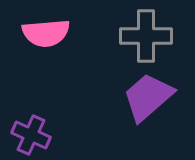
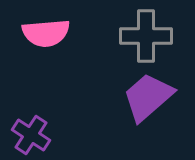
purple cross: rotated 9 degrees clockwise
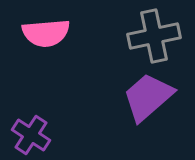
gray cross: moved 8 px right; rotated 12 degrees counterclockwise
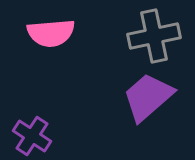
pink semicircle: moved 5 px right
purple cross: moved 1 px right, 1 px down
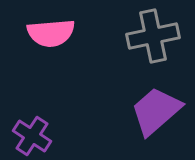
gray cross: moved 1 px left
purple trapezoid: moved 8 px right, 14 px down
